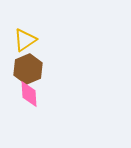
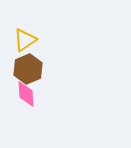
pink diamond: moved 3 px left
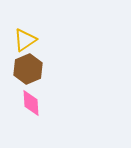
pink diamond: moved 5 px right, 9 px down
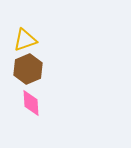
yellow triangle: rotated 15 degrees clockwise
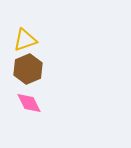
pink diamond: moved 2 px left; rotated 24 degrees counterclockwise
